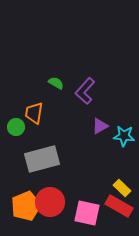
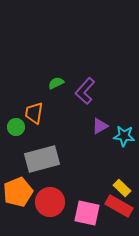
green semicircle: rotated 56 degrees counterclockwise
orange pentagon: moved 8 px left, 14 px up
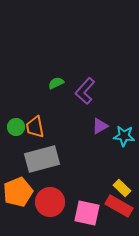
orange trapezoid: moved 1 px right, 14 px down; rotated 20 degrees counterclockwise
